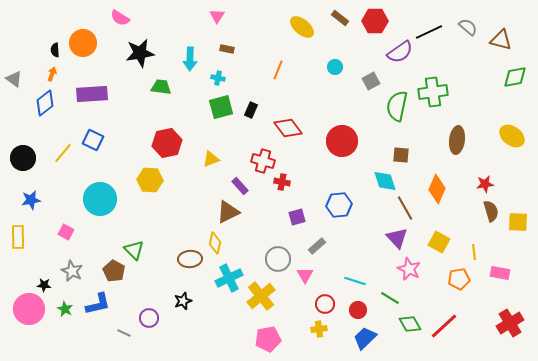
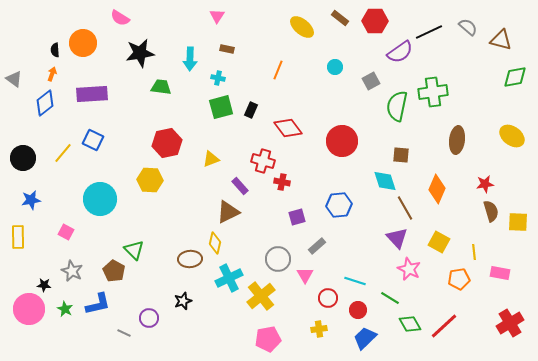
red circle at (325, 304): moved 3 px right, 6 px up
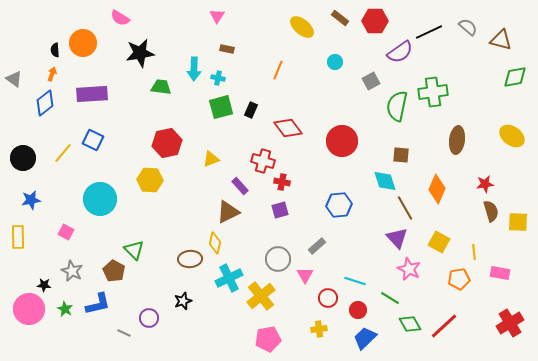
cyan arrow at (190, 59): moved 4 px right, 10 px down
cyan circle at (335, 67): moved 5 px up
purple square at (297, 217): moved 17 px left, 7 px up
